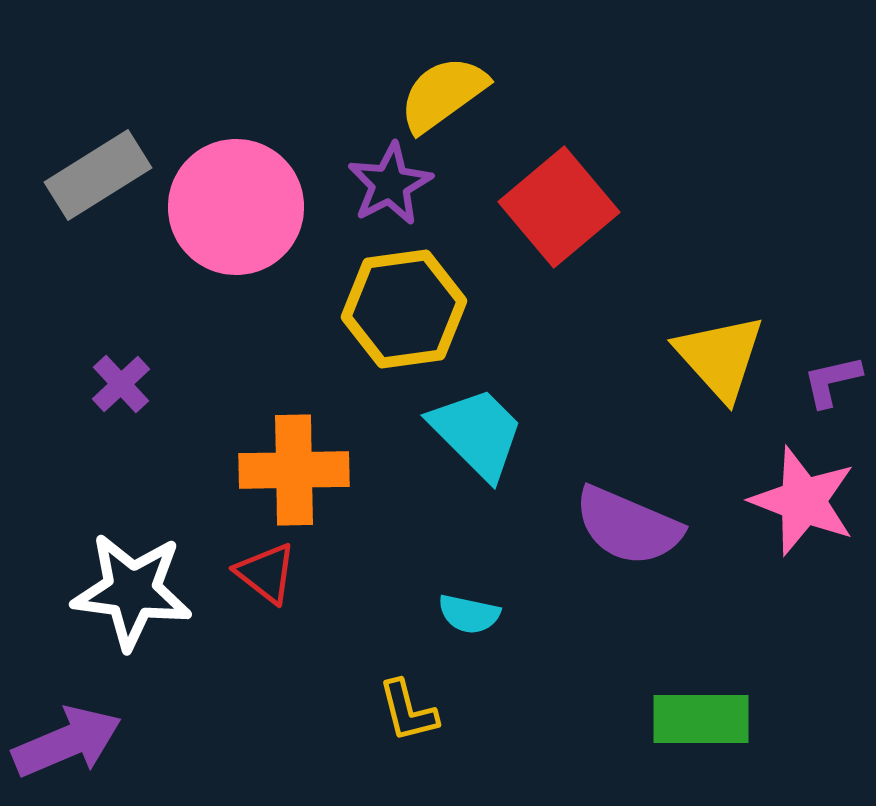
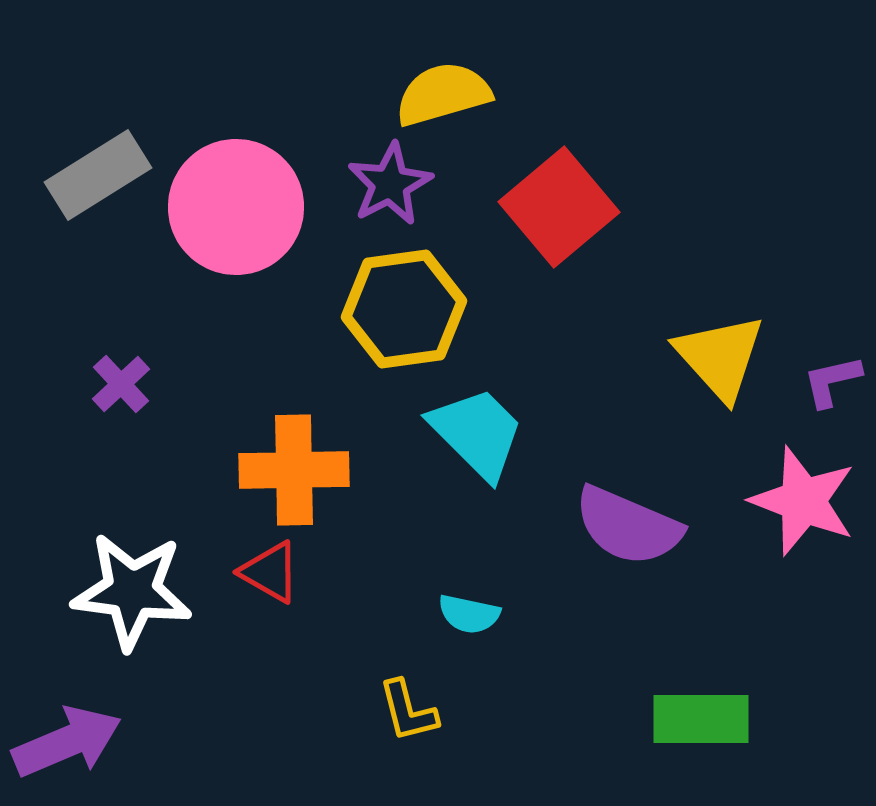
yellow semicircle: rotated 20 degrees clockwise
red triangle: moved 4 px right, 1 px up; rotated 8 degrees counterclockwise
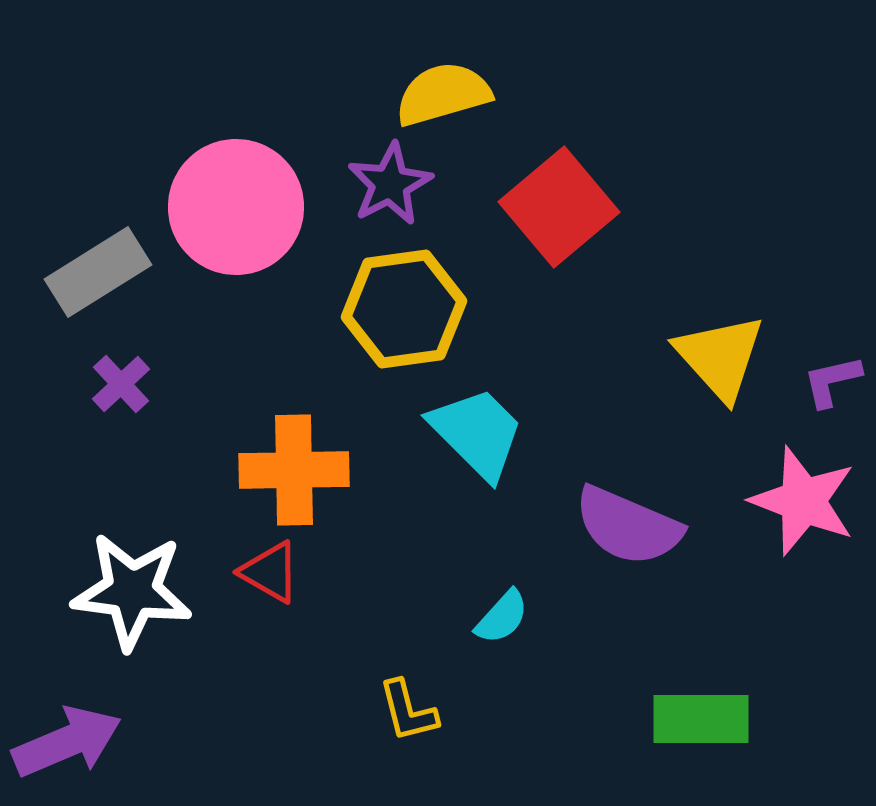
gray rectangle: moved 97 px down
cyan semicircle: moved 33 px right, 3 px down; rotated 60 degrees counterclockwise
